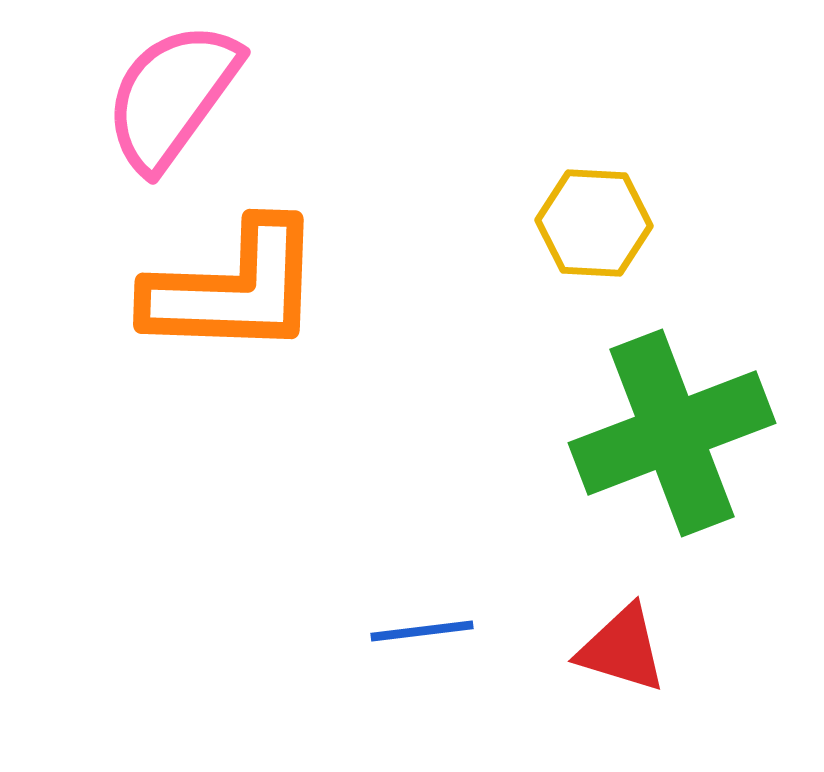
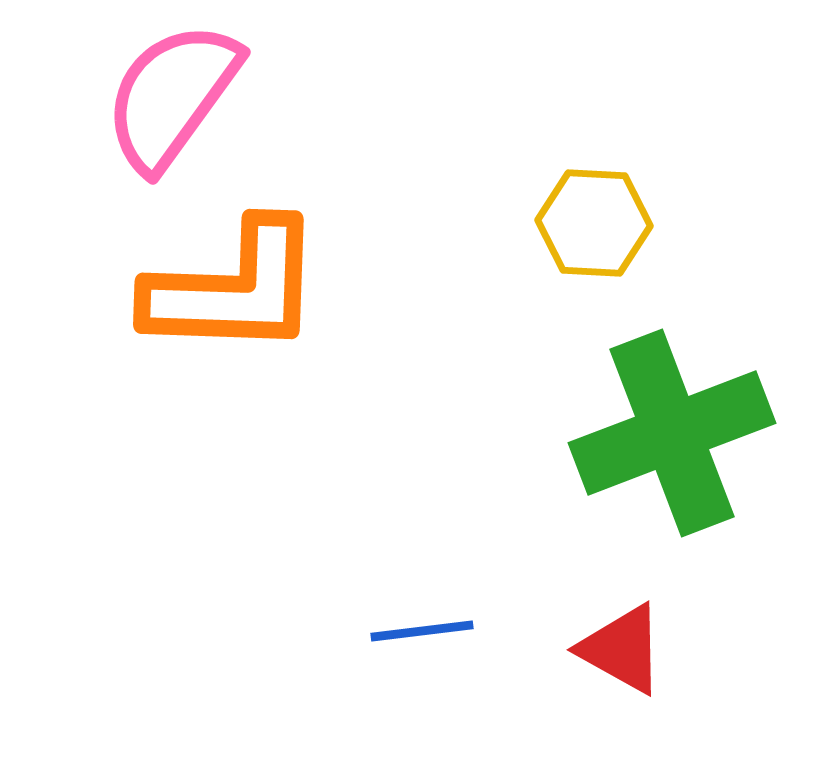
red triangle: rotated 12 degrees clockwise
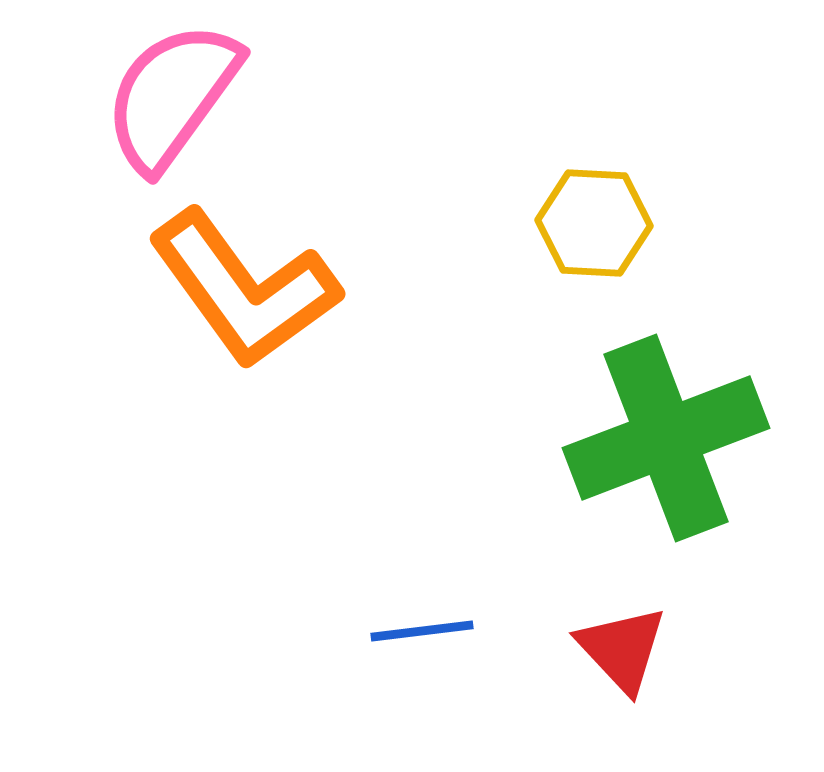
orange L-shape: moved 10 px right; rotated 52 degrees clockwise
green cross: moved 6 px left, 5 px down
red triangle: rotated 18 degrees clockwise
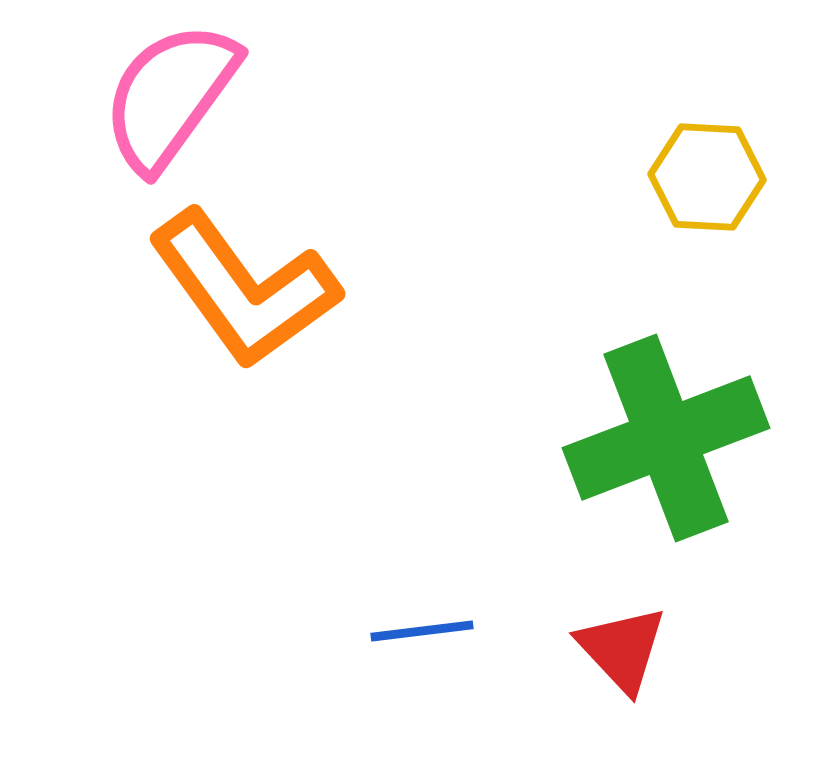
pink semicircle: moved 2 px left
yellow hexagon: moved 113 px right, 46 px up
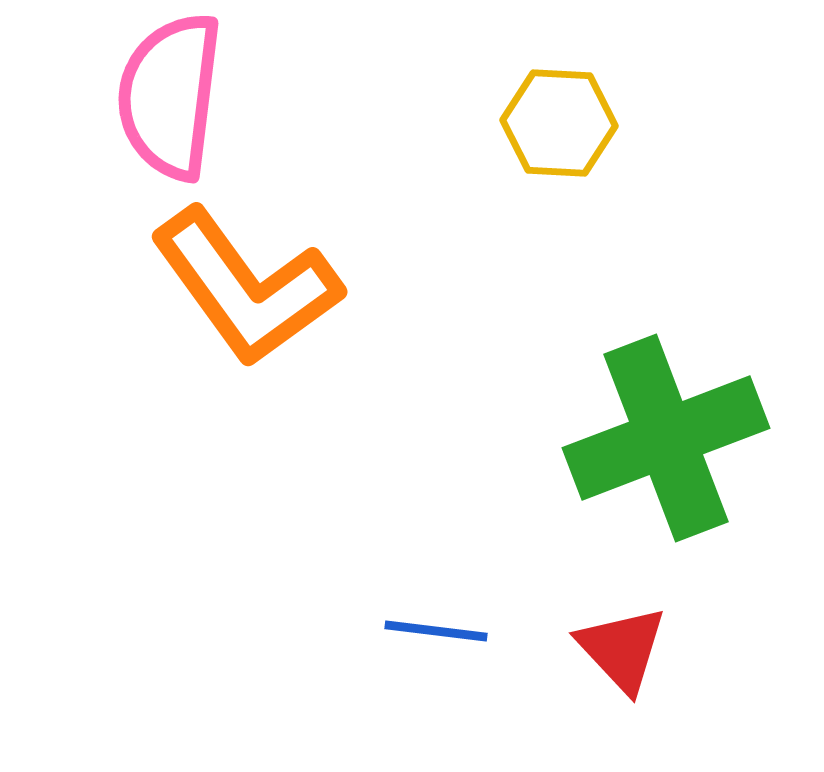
pink semicircle: rotated 29 degrees counterclockwise
yellow hexagon: moved 148 px left, 54 px up
orange L-shape: moved 2 px right, 2 px up
blue line: moved 14 px right; rotated 14 degrees clockwise
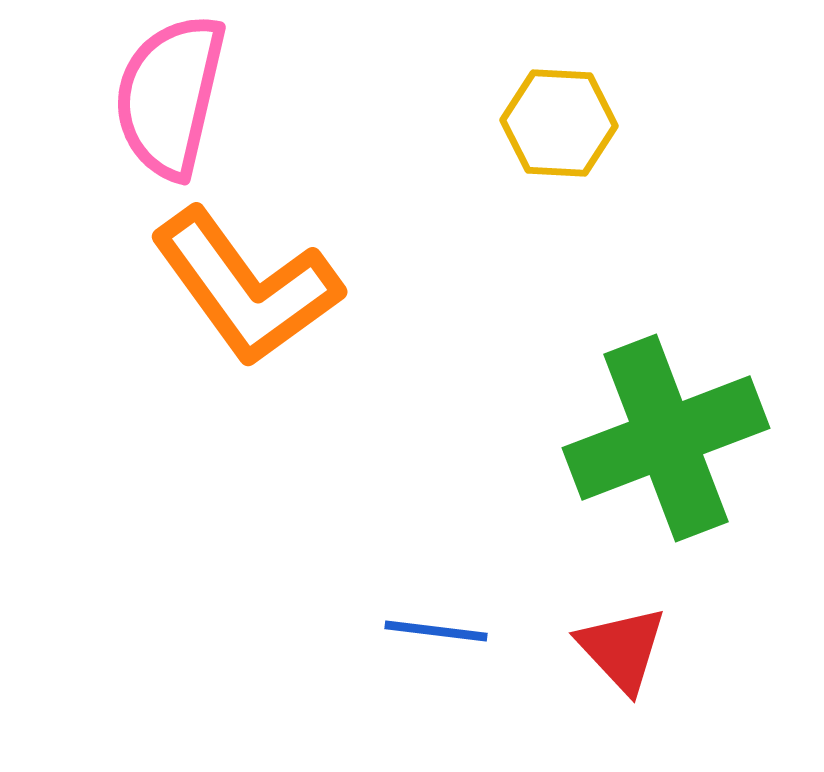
pink semicircle: rotated 6 degrees clockwise
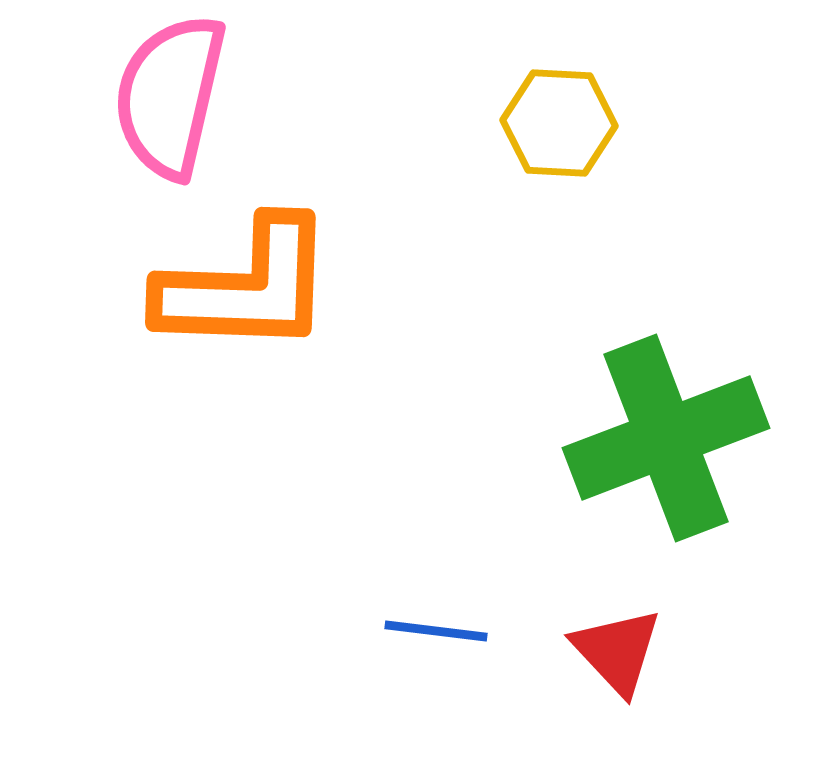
orange L-shape: rotated 52 degrees counterclockwise
red triangle: moved 5 px left, 2 px down
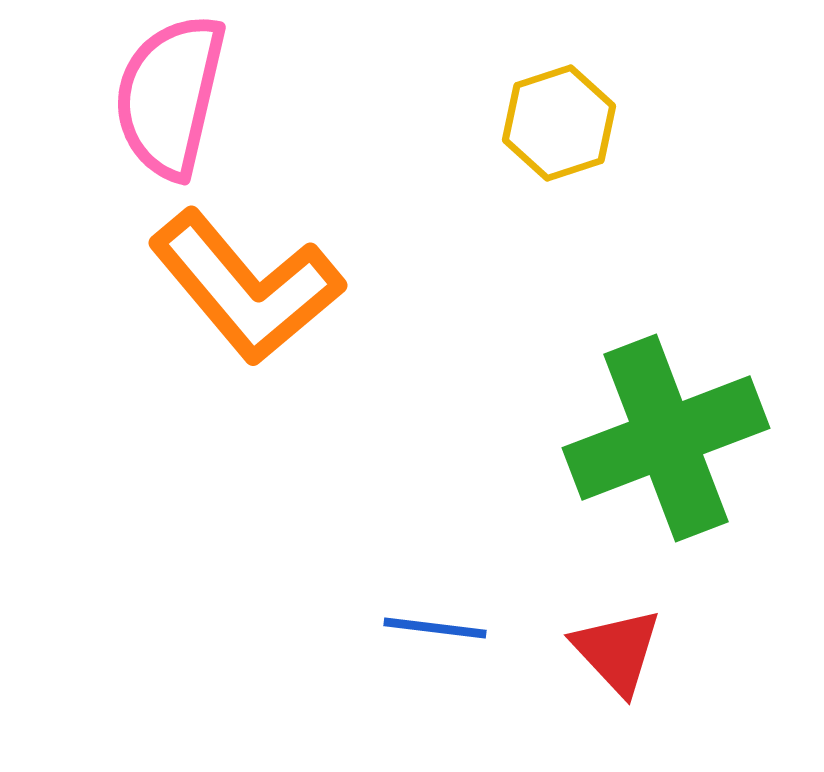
yellow hexagon: rotated 21 degrees counterclockwise
orange L-shape: rotated 48 degrees clockwise
blue line: moved 1 px left, 3 px up
